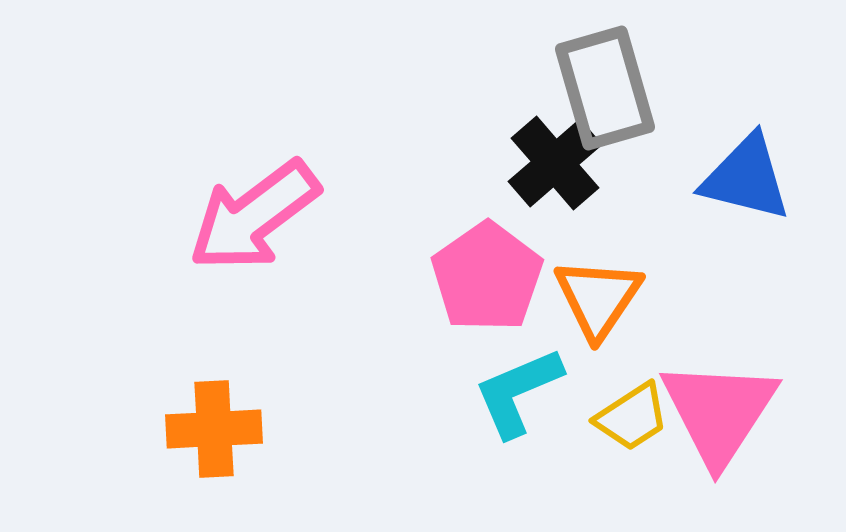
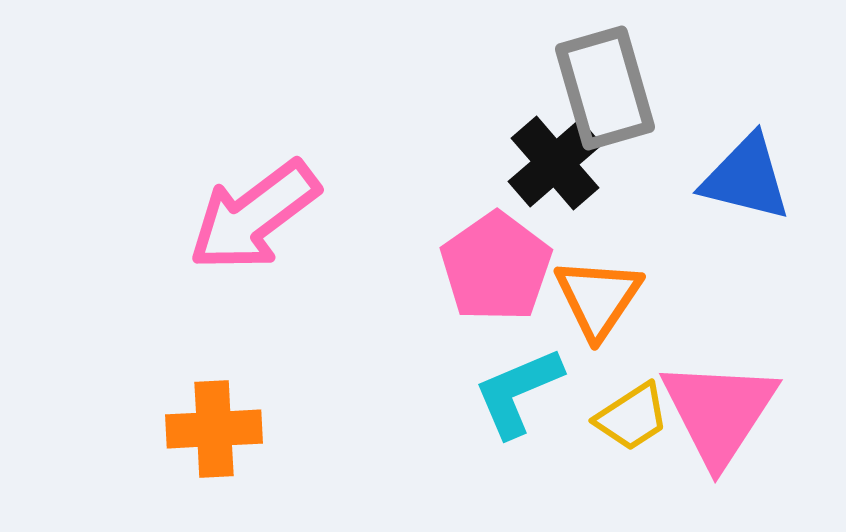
pink pentagon: moved 9 px right, 10 px up
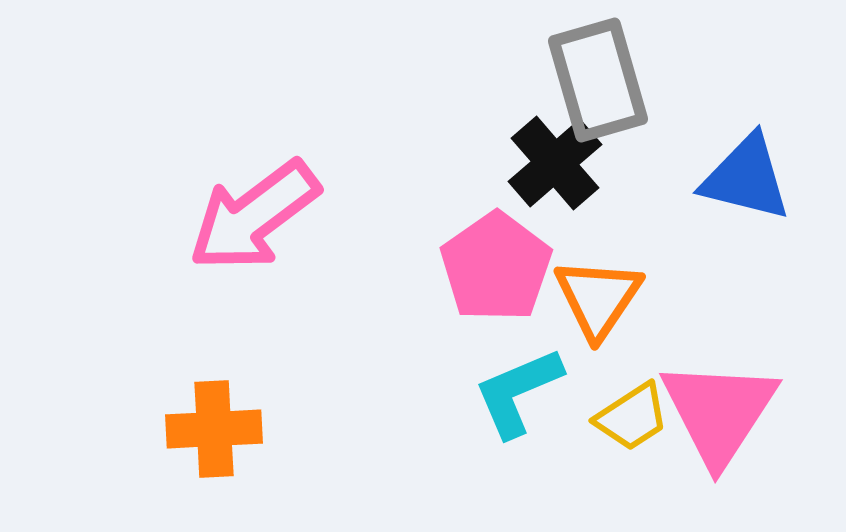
gray rectangle: moved 7 px left, 8 px up
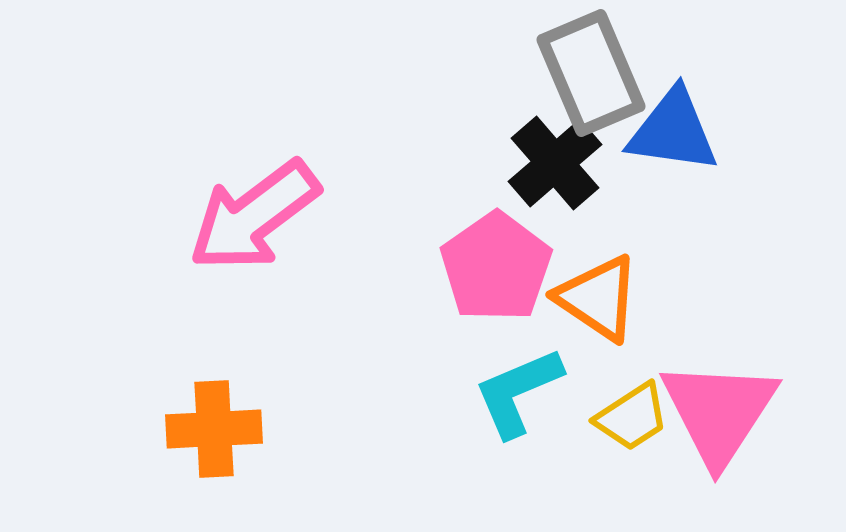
gray rectangle: moved 7 px left, 7 px up; rotated 7 degrees counterclockwise
blue triangle: moved 73 px left, 47 px up; rotated 6 degrees counterclockwise
orange triangle: rotated 30 degrees counterclockwise
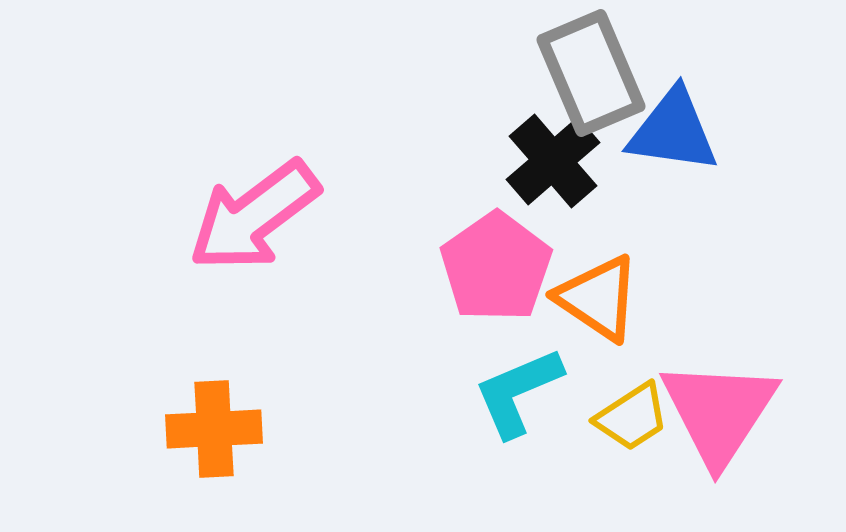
black cross: moved 2 px left, 2 px up
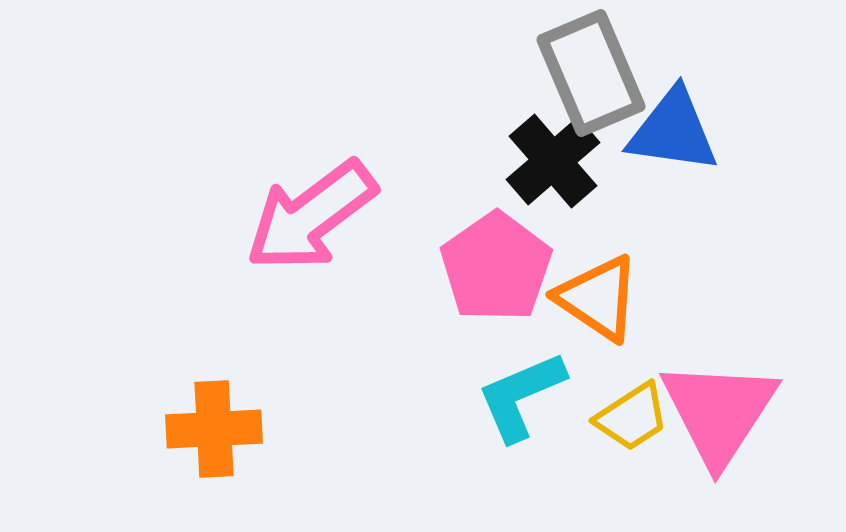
pink arrow: moved 57 px right
cyan L-shape: moved 3 px right, 4 px down
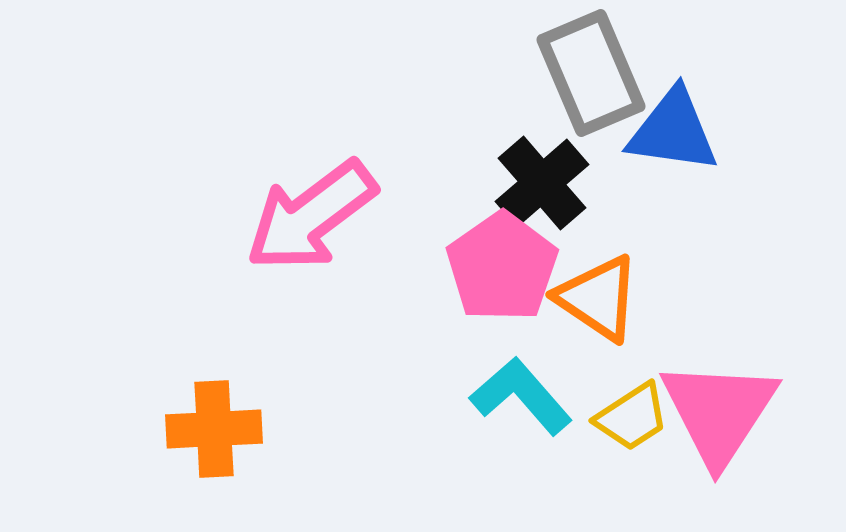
black cross: moved 11 px left, 22 px down
pink pentagon: moved 6 px right
cyan L-shape: rotated 72 degrees clockwise
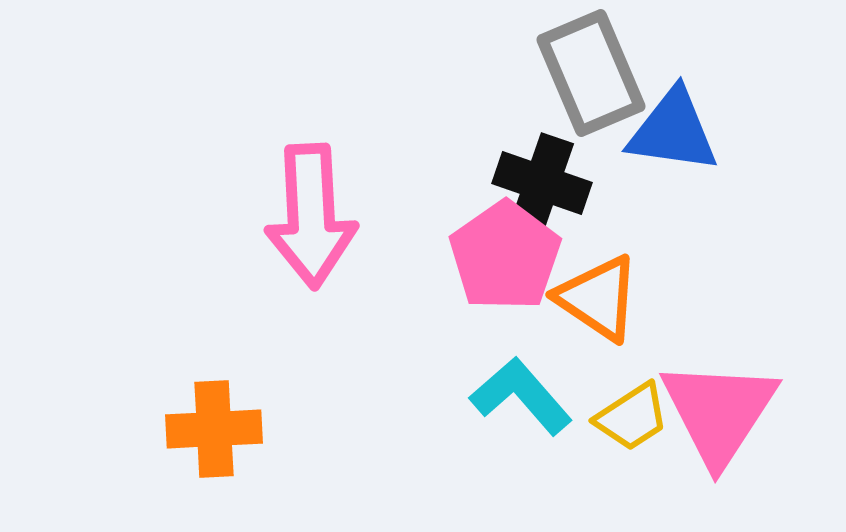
black cross: rotated 30 degrees counterclockwise
pink arrow: rotated 56 degrees counterclockwise
pink pentagon: moved 3 px right, 11 px up
